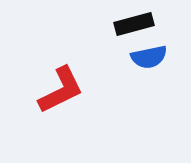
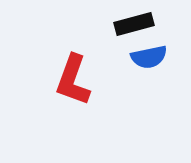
red L-shape: moved 12 px right, 10 px up; rotated 136 degrees clockwise
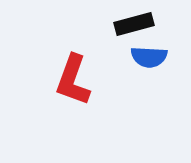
blue semicircle: rotated 15 degrees clockwise
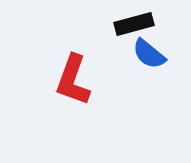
blue semicircle: moved 3 px up; rotated 36 degrees clockwise
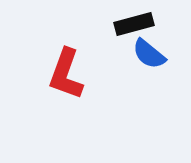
red L-shape: moved 7 px left, 6 px up
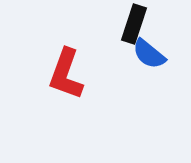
black rectangle: rotated 57 degrees counterclockwise
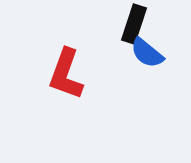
blue semicircle: moved 2 px left, 1 px up
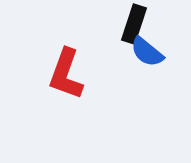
blue semicircle: moved 1 px up
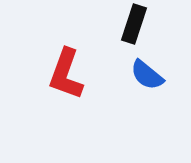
blue semicircle: moved 23 px down
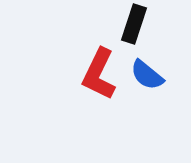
red L-shape: moved 33 px right; rotated 6 degrees clockwise
